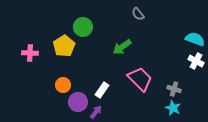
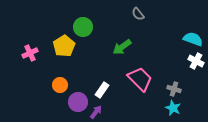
cyan semicircle: moved 2 px left
pink cross: rotated 28 degrees counterclockwise
orange circle: moved 3 px left
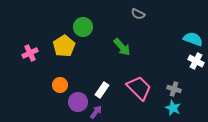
gray semicircle: rotated 24 degrees counterclockwise
green arrow: rotated 96 degrees counterclockwise
pink trapezoid: moved 1 px left, 9 px down
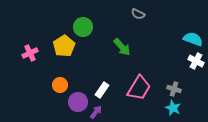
pink trapezoid: rotated 76 degrees clockwise
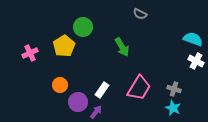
gray semicircle: moved 2 px right
green arrow: rotated 12 degrees clockwise
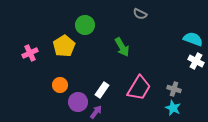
green circle: moved 2 px right, 2 px up
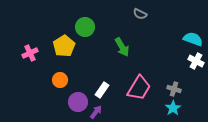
green circle: moved 2 px down
orange circle: moved 5 px up
cyan star: rotated 14 degrees clockwise
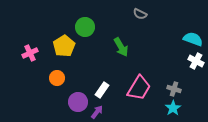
green arrow: moved 1 px left
orange circle: moved 3 px left, 2 px up
purple arrow: moved 1 px right
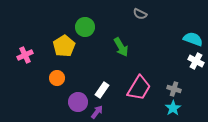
pink cross: moved 5 px left, 2 px down
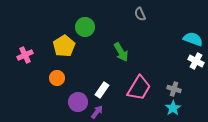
gray semicircle: rotated 40 degrees clockwise
green arrow: moved 5 px down
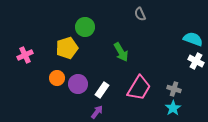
yellow pentagon: moved 3 px right, 2 px down; rotated 15 degrees clockwise
purple circle: moved 18 px up
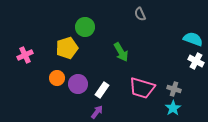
pink trapezoid: moved 3 px right; rotated 76 degrees clockwise
